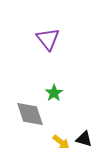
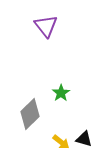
purple triangle: moved 2 px left, 13 px up
green star: moved 7 px right
gray diamond: rotated 64 degrees clockwise
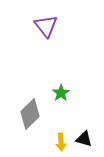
yellow arrow: rotated 48 degrees clockwise
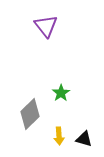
yellow arrow: moved 2 px left, 6 px up
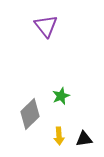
green star: moved 3 px down; rotated 12 degrees clockwise
black triangle: rotated 24 degrees counterclockwise
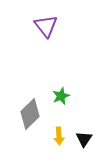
black triangle: rotated 48 degrees counterclockwise
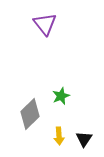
purple triangle: moved 1 px left, 2 px up
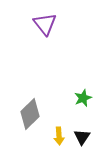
green star: moved 22 px right, 2 px down
black triangle: moved 2 px left, 2 px up
